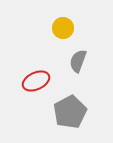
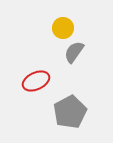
gray semicircle: moved 4 px left, 9 px up; rotated 15 degrees clockwise
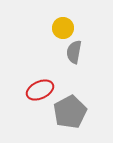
gray semicircle: rotated 25 degrees counterclockwise
red ellipse: moved 4 px right, 9 px down
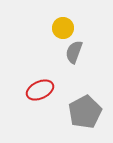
gray semicircle: rotated 10 degrees clockwise
gray pentagon: moved 15 px right
